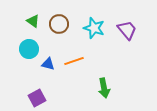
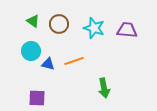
purple trapezoid: rotated 45 degrees counterclockwise
cyan circle: moved 2 px right, 2 px down
purple square: rotated 30 degrees clockwise
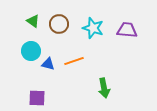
cyan star: moved 1 px left
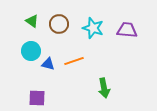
green triangle: moved 1 px left
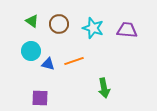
purple square: moved 3 px right
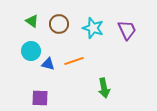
purple trapezoid: rotated 60 degrees clockwise
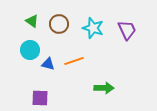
cyan circle: moved 1 px left, 1 px up
green arrow: rotated 78 degrees counterclockwise
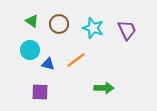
orange line: moved 2 px right, 1 px up; rotated 18 degrees counterclockwise
purple square: moved 6 px up
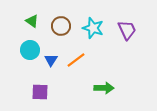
brown circle: moved 2 px right, 2 px down
blue triangle: moved 3 px right, 4 px up; rotated 48 degrees clockwise
